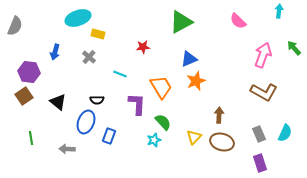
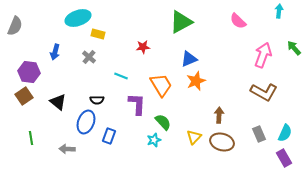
cyan line: moved 1 px right, 2 px down
orange trapezoid: moved 2 px up
purple rectangle: moved 24 px right, 5 px up; rotated 12 degrees counterclockwise
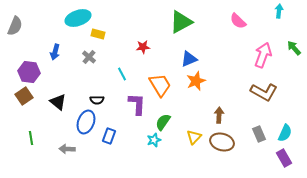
cyan line: moved 1 px right, 2 px up; rotated 40 degrees clockwise
orange trapezoid: moved 1 px left
green semicircle: rotated 102 degrees counterclockwise
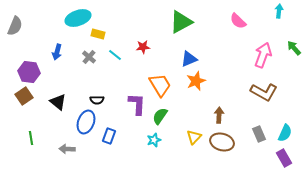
blue arrow: moved 2 px right
cyan line: moved 7 px left, 19 px up; rotated 24 degrees counterclockwise
green semicircle: moved 3 px left, 6 px up
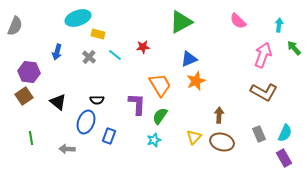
cyan arrow: moved 14 px down
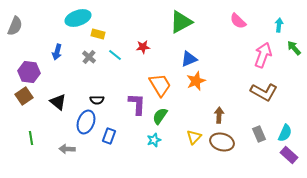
purple rectangle: moved 5 px right, 3 px up; rotated 18 degrees counterclockwise
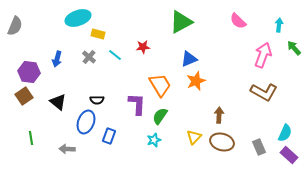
blue arrow: moved 7 px down
gray rectangle: moved 13 px down
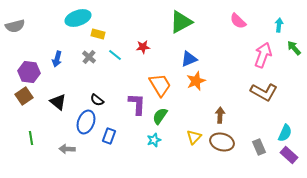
gray semicircle: rotated 54 degrees clockwise
black semicircle: rotated 40 degrees clockwise
brown arrow: moved 1 px right
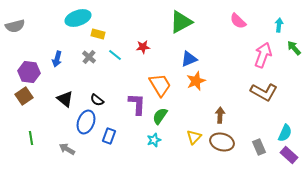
black triangle: moved 7 px right, 3 px up
gray arrow: rotated 28 degrees clockwise
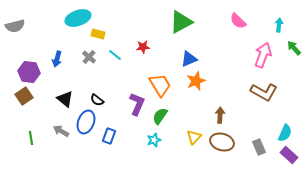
purple L-shape: rotated 20 degrees clockwise
gray arrow: moved 6 px left, 18 px up
